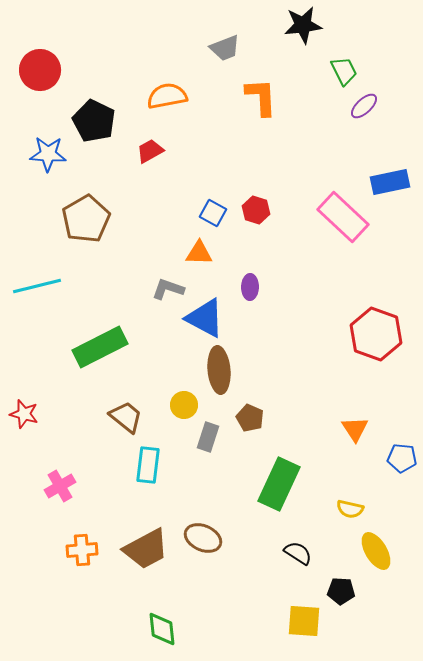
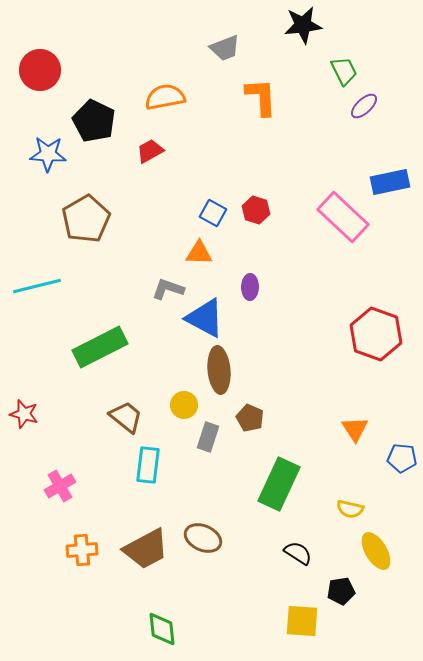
orange semicircle at (167, 96): moved 2 px left, 1 px down
black pentagon at (341, 591): rotated 12 degrees counterclockwise
yellow square at (304, 621): moved 2 px left
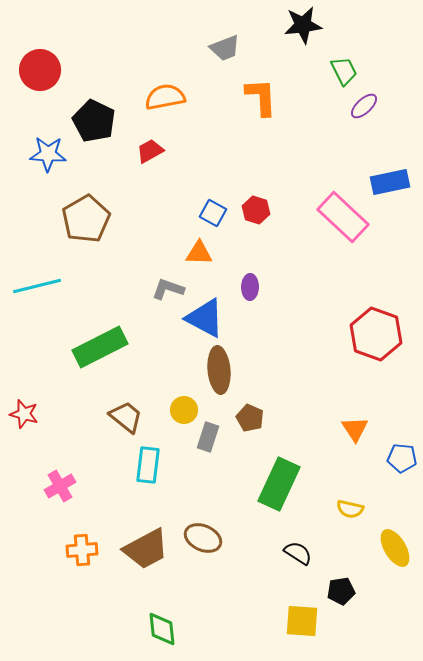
yellow circle at (184, 405): moved 5 px down
yellow ellipse at (376, 551): moved 19 px right, 3 px up
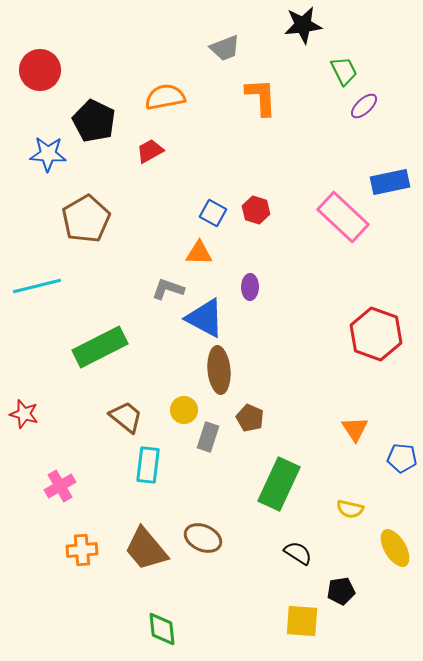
brown trapezoid at (146, 549): rotated 78 degrees clockwise
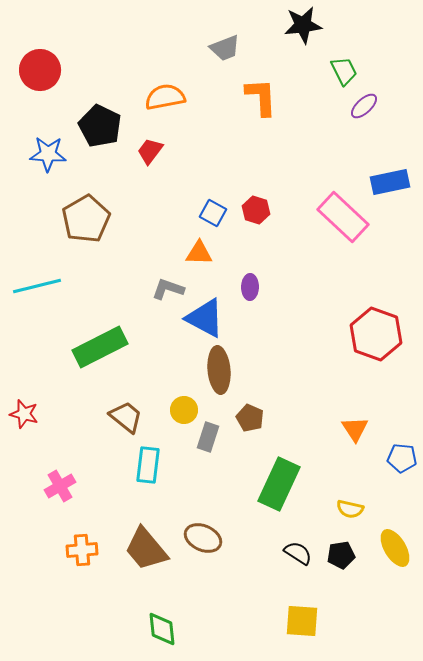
black pentagon at (94, 121): moved 6 px right, 5 px down
red trapezoid at (150, 151): rotated 24 degrees counterclockwise
black pentagon at (341, 591): moved 36 px up
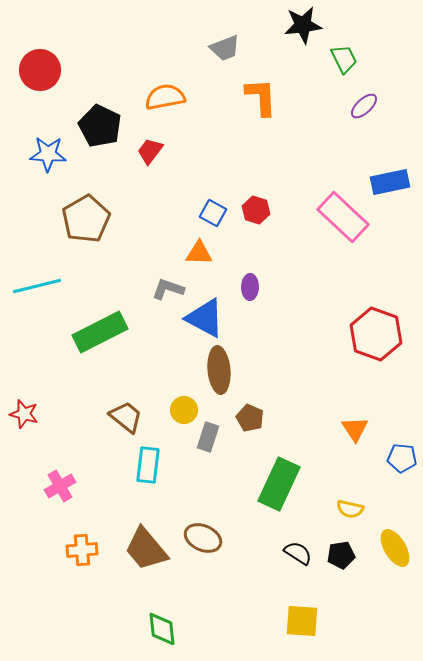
green trapezoid at (344, 71): moved 12 px up
green rectangle at (100, 347): moved 15 px up
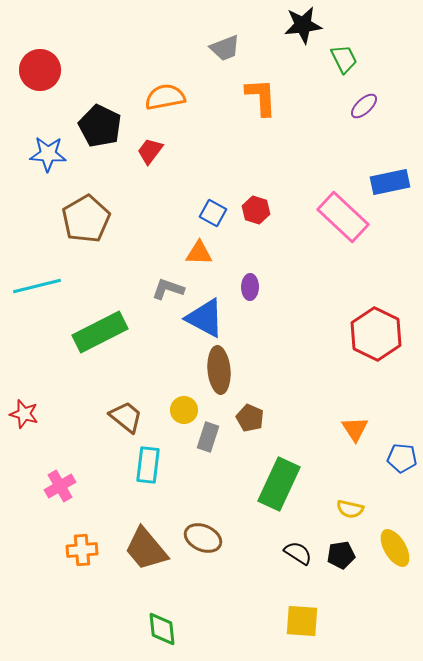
red hexagon at (376, 334): rotated 6 degrees clockwise
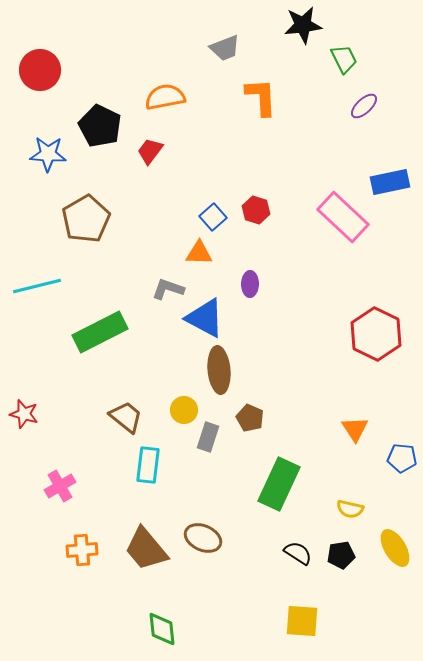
blue square at (213, 213): moved 4 px down; rotated 20 degrees clockwise
purple ellipse at (250, 287): moved 3 px up
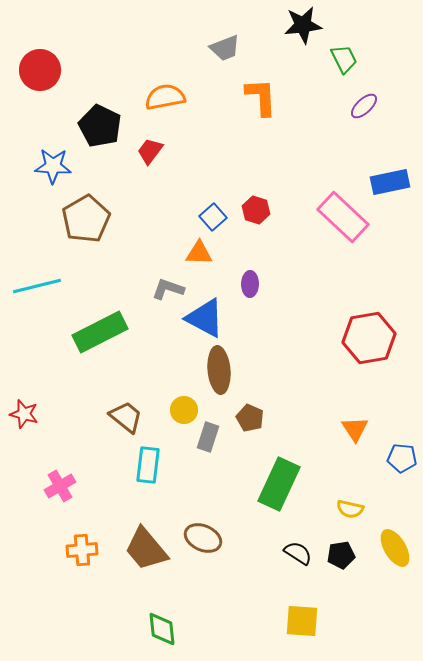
blue star at (48, 154): moved 5 px right, 12 px down
red hexagon at (376, 334): moved 7 px left, 4 px down; rotated 24 degrees clockwise
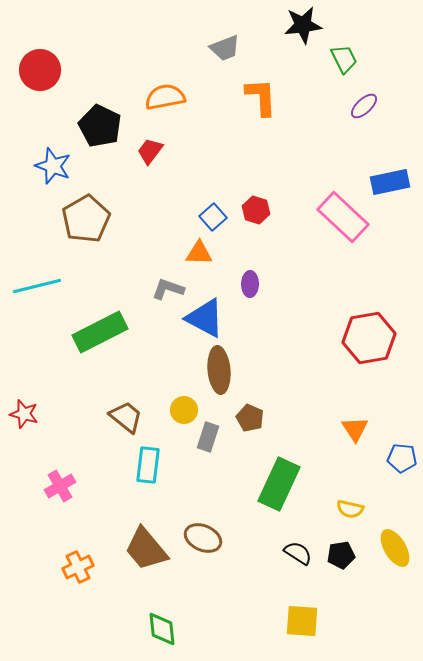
blue star at (53, 166): rotated 18 degrees clockwise
orange cross at (82, 550): moved 4 px left, 17 px down; rotated 20 degrees counterclockwise
